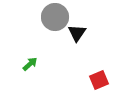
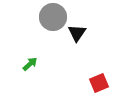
gray circle: moved 2 px left
red square: moved 3 px down
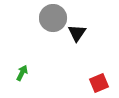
gray circle: moved 1 px down
green arrow: moved 8 px left, 9 px down; rotated 21 degrees counterclockwise
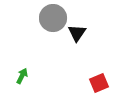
green arrow: moved 3 px down
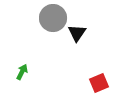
green arrow: moved 4 px up
